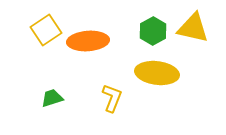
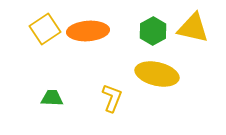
yellow square: moved 1 px left, 1 px up
orange ellipse: moved 10 px up
yellow ellipse: moved 1 px down; rotated 6 degrees clockwise
green trapezoid: rotated 20 degrees clockwise
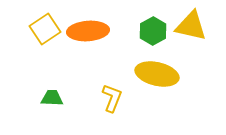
yellow triangle: moved 2 px left, 2 px up
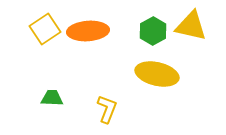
yellow L-shape: moved 5 px left, 11 px down
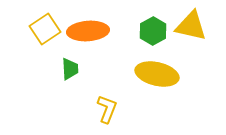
green trapezoid: moved 18 px right, 29 px up; rotated 85 degrees clockwise
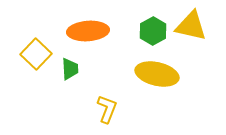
yellow square: moved 9 px left, 25 px down; rotated 12 degrees counterclockwise
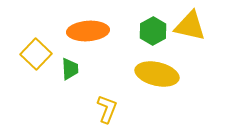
yellow triangle: moved 1 px left
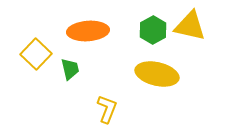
green hexagon: moved 1 px up
green trapezoid: rotated 10 degrees counterclockwise
